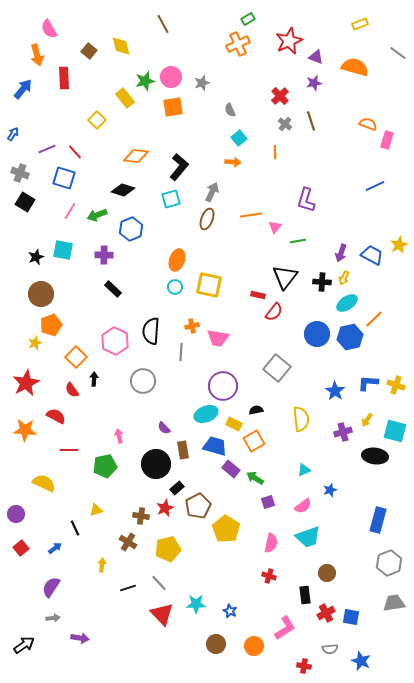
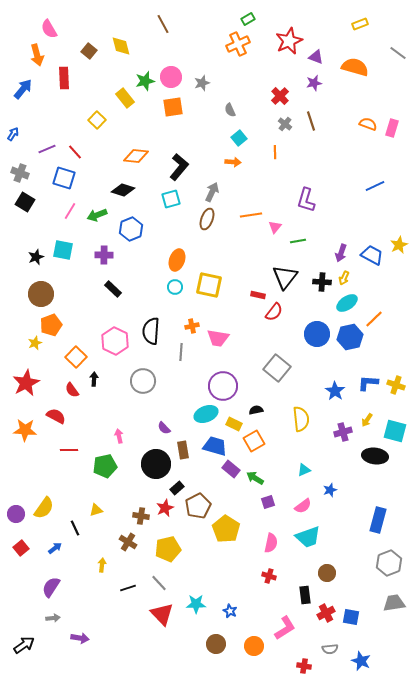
pink rectangle at (387, 140): moved 5 px right, 12 px up
yellow semicircle at (44, 483): moved 25 px down; rotated 100 degrees clockwise
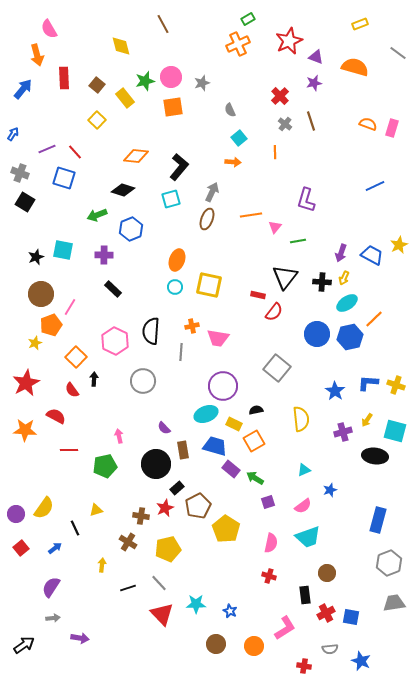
brown square at (89, 51): moved 8 px right, 34 px down
pink line at (70, 211): moved 96 px down
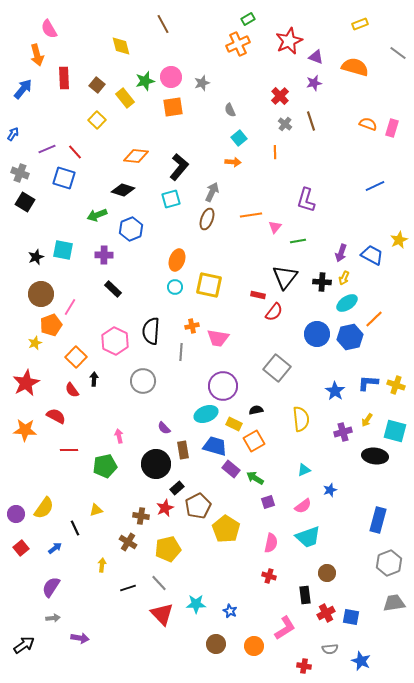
yellow star at (399, 245): moved 5 px up
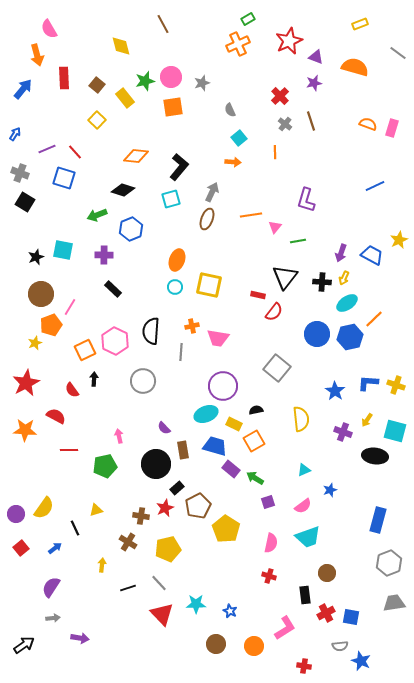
blue arrow at (13, 134): moved 2 px right
orange square at (76, 357): moved 9 px right, 7 px up; rotated 20 degrees clockwise
purple cross at (343, 432): rotated 36 degrees clockwise
gray semicircle at (330, 649): moved 10 px right, 3 px up
